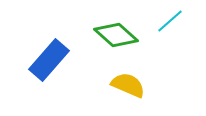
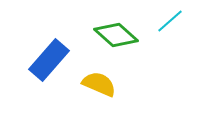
yellow semicircle: moved 29 px left, 1 px up
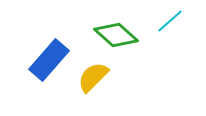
yellow semicircle: moved 6 px left, 7 px up; rotated 68 degrees counterclockwise
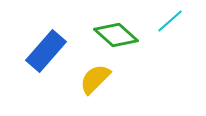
blue rectangle: moved 3 px left, 9 px up
yellow semicircle: moved 2 px right, 2 px down
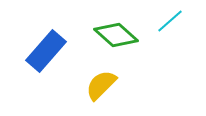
yellow semicircle: moved 6 px right, 6 px down
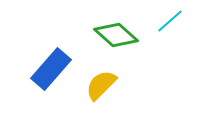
blue rectangle: moved 5 px right, 18 px down
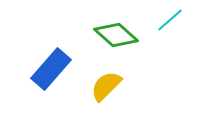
cyan line: moved 1 px up
yellow semicircle: moved 5 px right, 1 px down
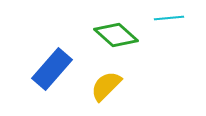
cyan line: moved 1 px left, 2 px up; rotated 36 degrees clockwise
blue rectangle: moved 1 px right
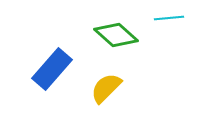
yellow semicircle: moved 2 px down
